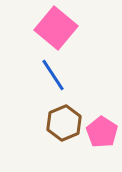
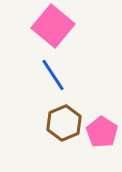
pink square: moved 3 px left, 2 px up
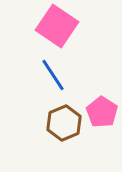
pink square: moved 4 px right; rotated 6 degrees counterclockwise
pink pentagon: moved 20 px up
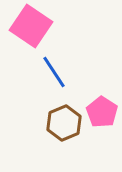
pink square: moved 26 px left
blue line: moved 1 px right, 3 px up
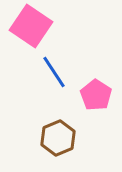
pink pentagon: moved 6 px left, 17 px up
brown hexagon: moved 6 px left, 15 px down
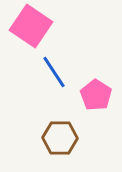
brown hexagon: moved 2 px right; rotated 24 degrees clockwise
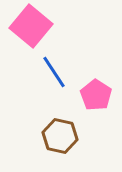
pink square: rotated 6 degrees clockwise
brown hexagon: moved 2 px up; rotated 12 degrees clockwise
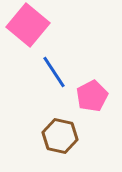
pink square: moved 3 px left, 1 px up
pink pentagon: moved 4 px left, 1 px down; rotated 12 degrees clockwise
